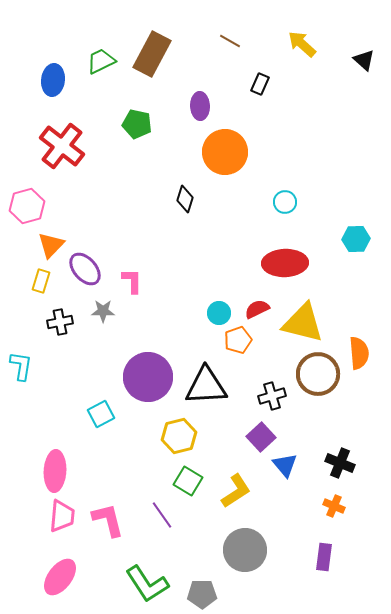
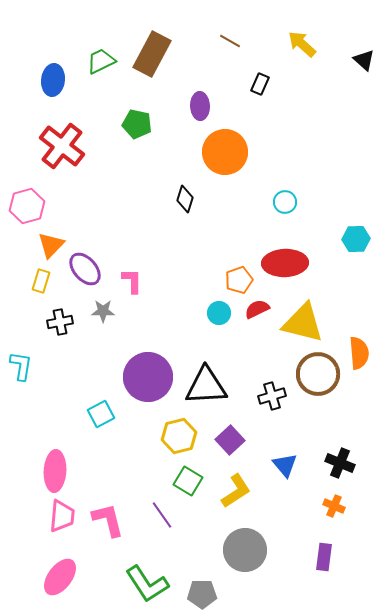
orange pentagon at (238, 340): moved 1 px right, 60 px up
purple square at (261, 437): moved 31 px left, 3 px down
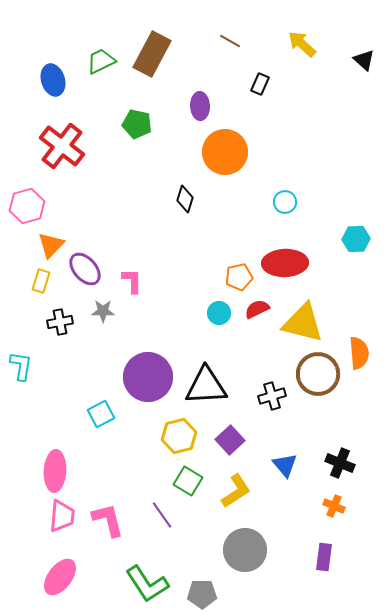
blue ellipse at (53, 80): rotated 24 degrees counterclockwise
orange pentagon at (239, 280): moved 3 px up; rotated 8 degrees clockwise
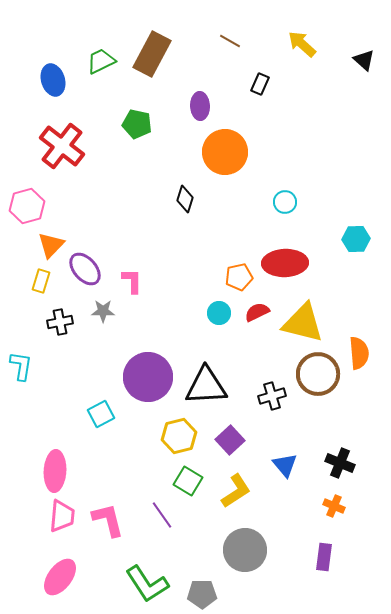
red semicircle at (257, 309): moved 3 px down
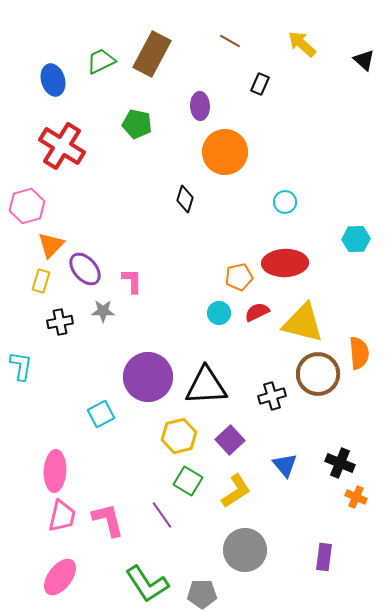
red cross at (62, 146): rotated 6 degrees counterclockwise
orange cross at (334, 506): moved 22 px right, 9 px up
pink trapezoid at (62, 516): rotated 8 degrees clockwise
